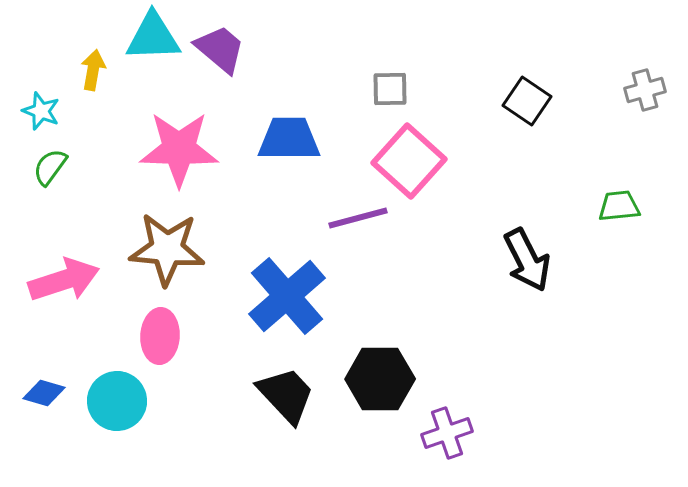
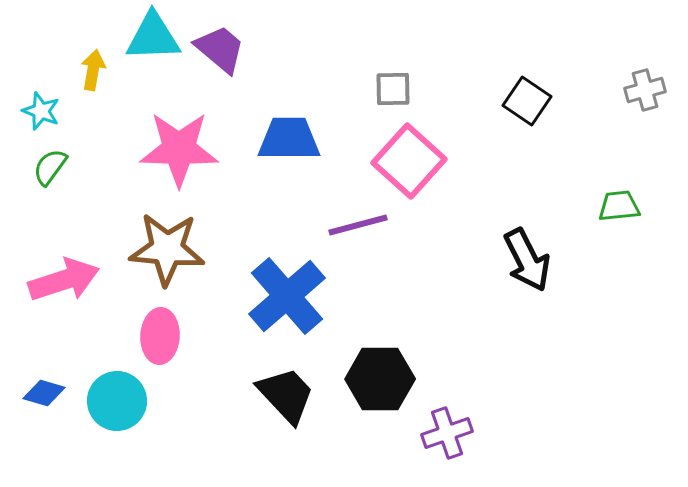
gray square: moved 3 px right
purple line: moved 7 px down
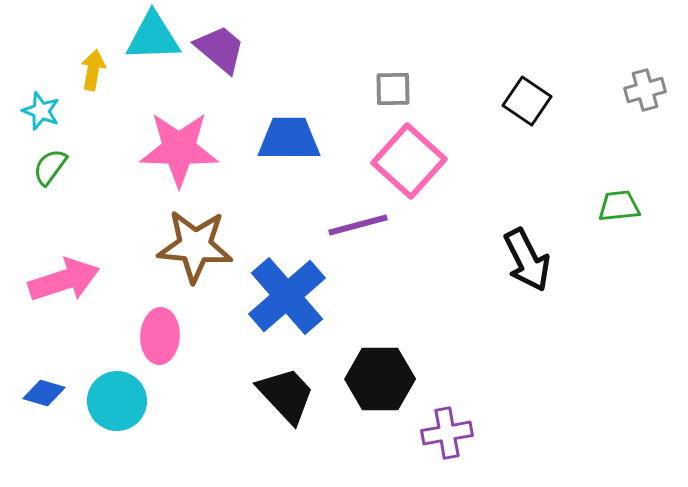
brown star: moved 28 px right, 3 px up
purple cross: rotated 9 degrees clockwise
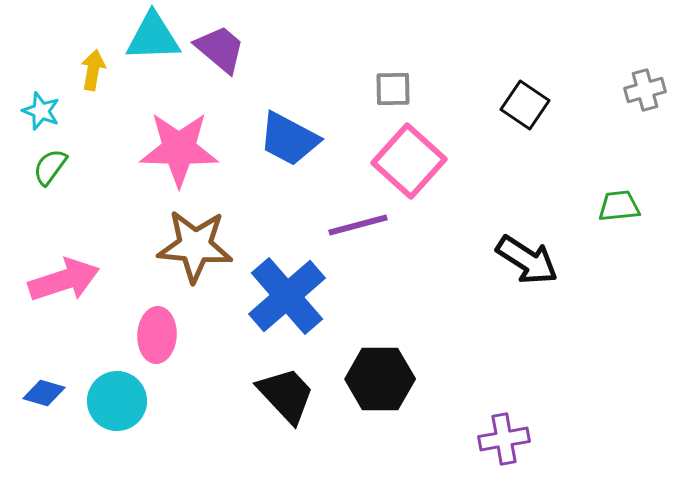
black square: moved 2 px left, 4 px down
blue trapezoid: rotated 152 degrees counterclockwise
black arrow: rotated 30 degrees counterclockwise
pink ellipse: moved 3 px left, 1 px up
purple cross: moved 57 px right, 6 px down
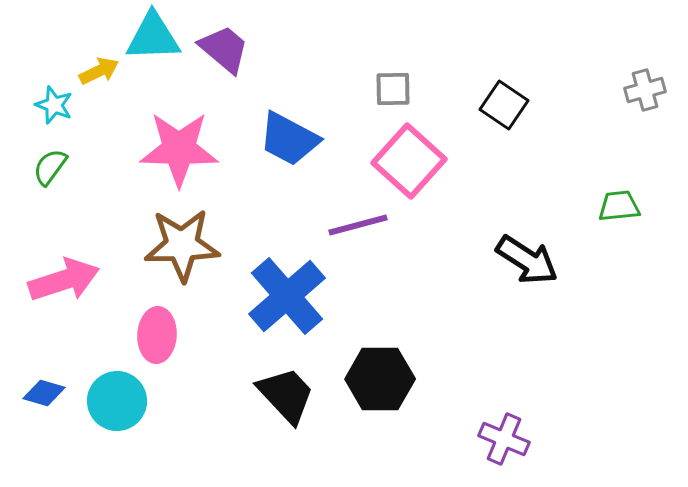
purple trapezoid: moved 4 px right
yellow arrow: moved 6 px right, 1 px down; rotated 54 degrees clockwise
black square: moved 21 px left
cyan star: moved 13 px right, 6 px up
brown star: moved 13 px left, 1 px up; rotated 6 degrees counterclockwise
purple cross: rotated 33 degrees clockwise
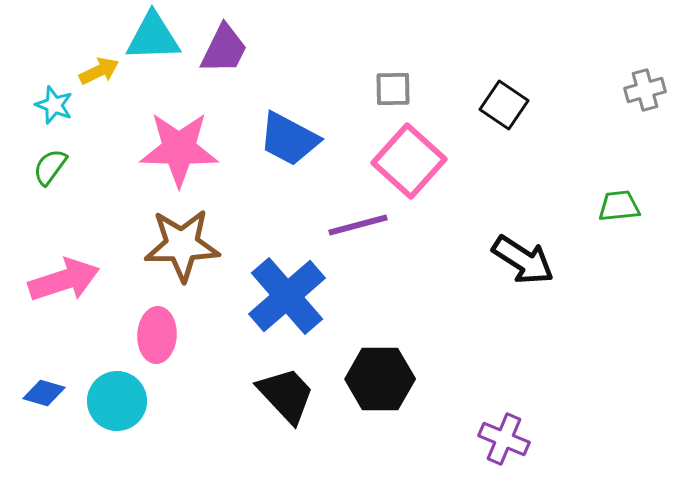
purple trapezoid: rotated 76 degrees clockwise
black arrow: moved 4 px left
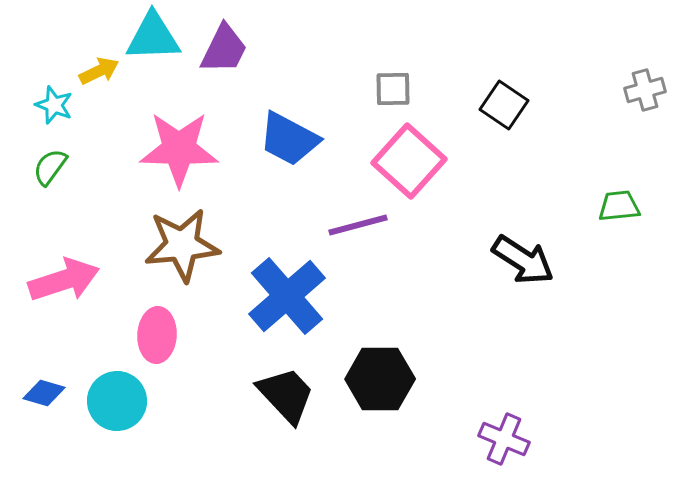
brown star: rotated 4 degrees counterclockwise
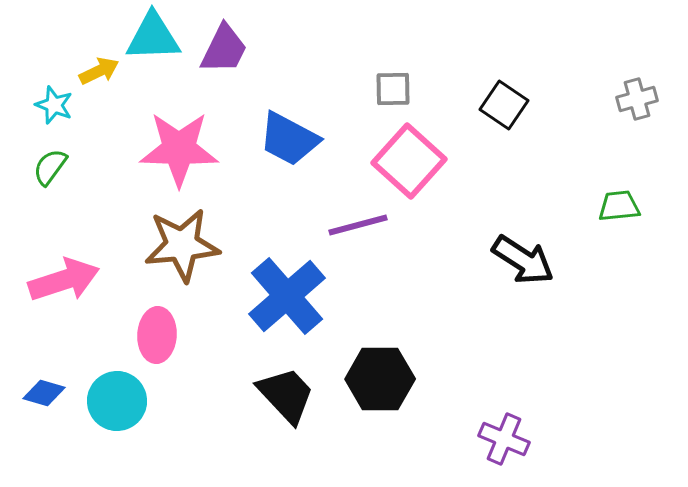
gray cross: moved 8 px left, 9 px down
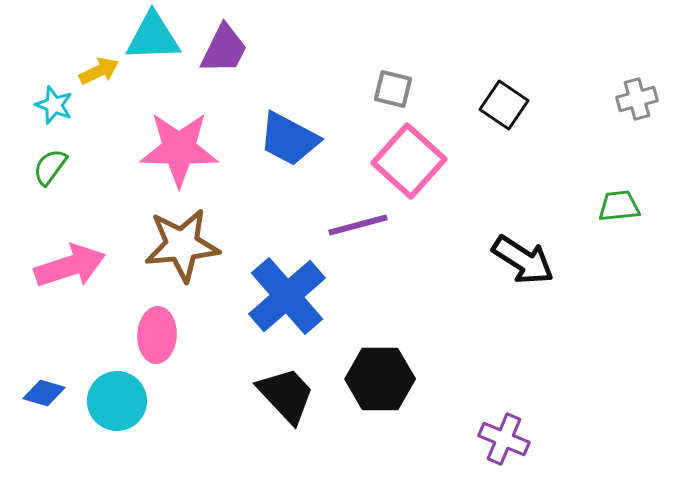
gray square: rotated 15 degrees clockwise
pink arrow: moved 6 px right, 14 px up
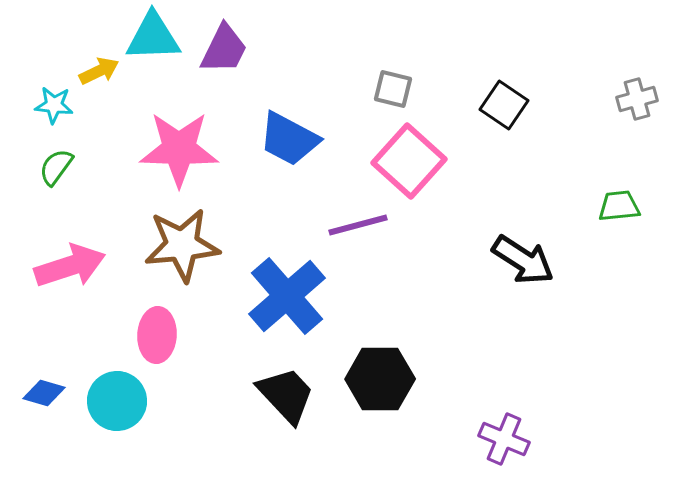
cyan star: rotated 15 degrees counterclockwise
green semicircle: moved 6 px right
